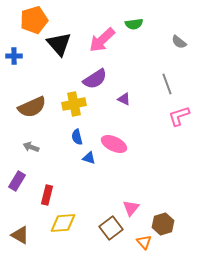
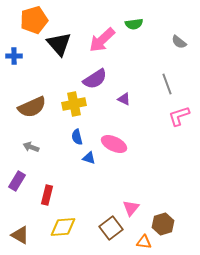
yellow diamond: moved 4 px down
orange triangle: rotated 42 degrees counterclockwise
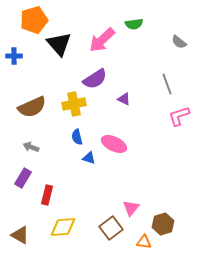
purple rectangle: moved 6 px right, 3 px up
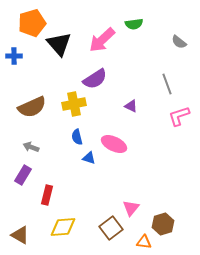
orange pentagon: moved 2 px left, 3 px down
purple triangle: moved 7 px right, 7 px down
purple rectangle: moved 3 px up
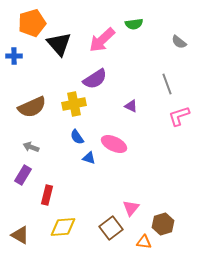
blue semicircle: rotated 21 degrees counterclockwise
